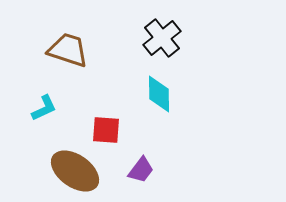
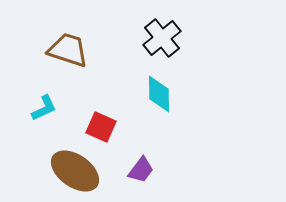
red square: moved 5 px left, 3 px up; rotated 20 degrees clockwise
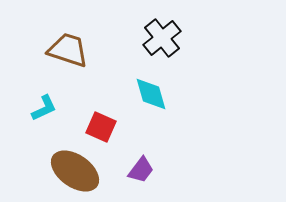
cyan diamond: moved 8 px left; rotated 15 degrees counterclockwise
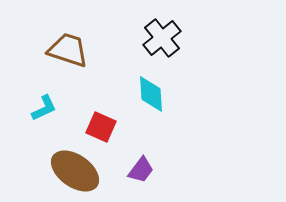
cyan diamond: rotated 12 degrees clockwise
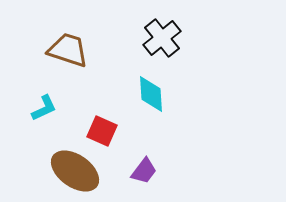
red square: moved 1 px right, 4 px down
purple trapezoid: moved 3 px right, 1 px down
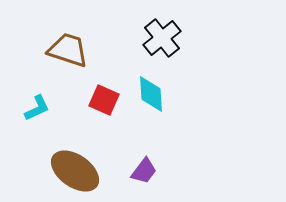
cyan L-shape: moved 7 px left
red square: moved 2 px right, 31 px up
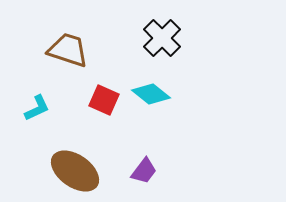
black cross: rotated 6 degrees counterclockwise
cyan diamond: rotated 48 degrees counterclockwise
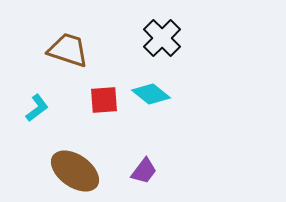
red square: rotated 28 degrees counterclockwise
cyan L-shape: rotated 12 degrees counterclockwise
